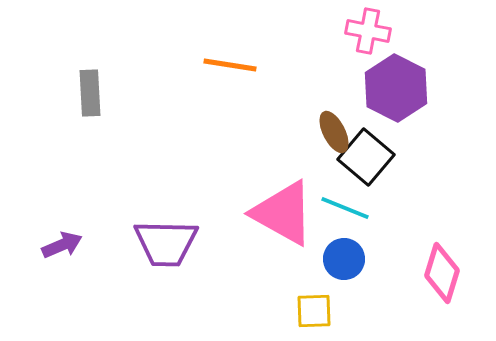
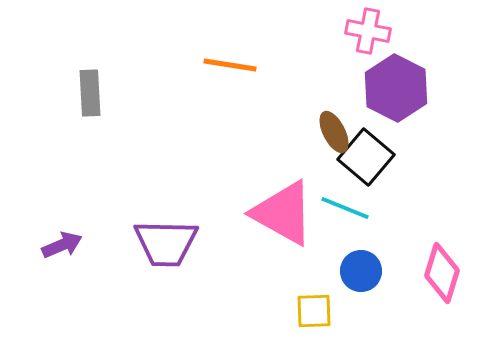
blue circle: moved 17 px right, 12 px down
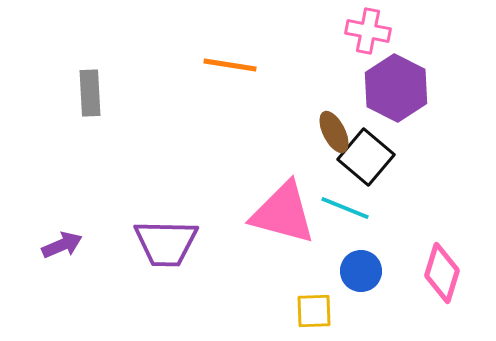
pink triangle: rotated 14 degrees counterclockwise
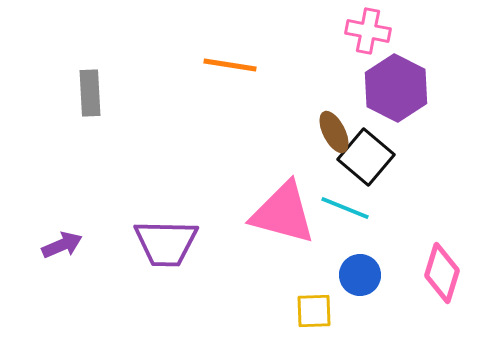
blue circle: moved 1 px left, 4 px down
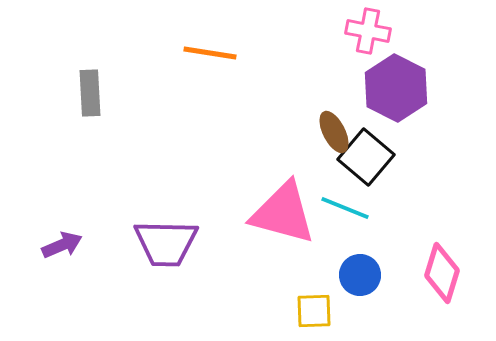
orange line: moved 20 px left, 12 px up
